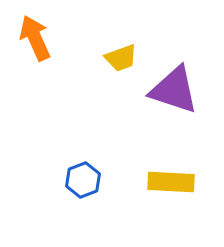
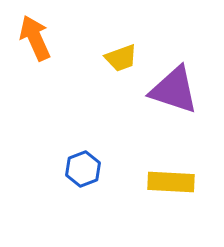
blue hexagon: moved 11 px up
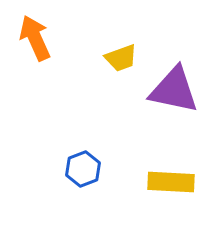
purple triangle: rotated 6 degrees counterclockwise
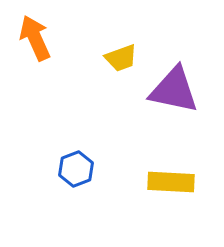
blue hexagon: moved 7 px left
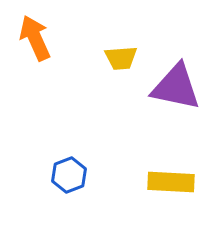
yellow trapezoid: rotated 16 degrees clockwise
purple triangle: moved 2 px right, 3 px up
blue hexagon: moved 7 px left, 6 px down
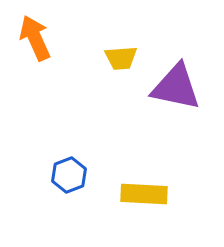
yellow rectangle: moved 27 px left, 12 px down
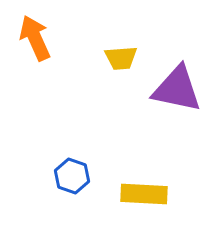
purple triangle: moved 1 px right, 2 px down
blue hexagon: moved 3 px right, 1 px down; rotated 20 degrees counterclockwise
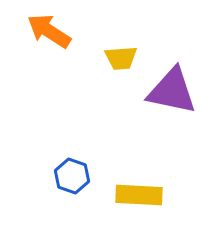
orange arrow: moved 14 px right, 7 px up; rotated 33 degrees counterclockwise
purple triangle: moved 5 px left, 2 px down
yellow rectangle: moved 5 px left, 1 px down
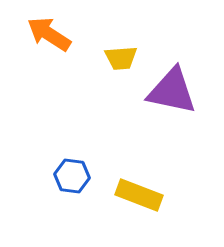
orange arrow: moved 3 px down
blue hexagon: rotated 12 degrees counterclockwise
yellow rectangle: rotated 18 degrees clockwise
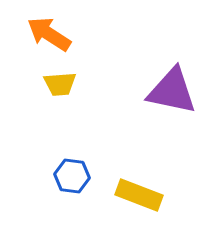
yellow trapezoid: moved 61 px left, 26 px down
